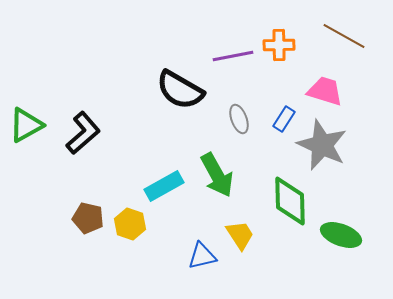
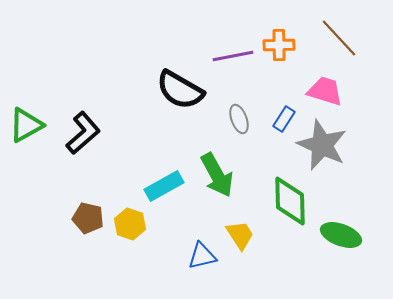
brown line: moved 5 px left, 2 px down; rotated 18 degrees clockwise
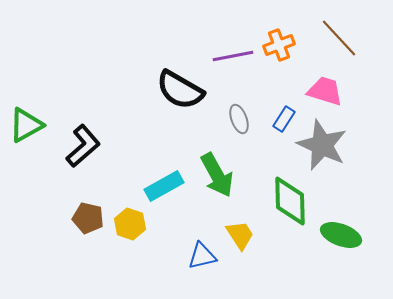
orange cross: rotated 20 degrees counterclockwise
black L-shape: moved 13 px down
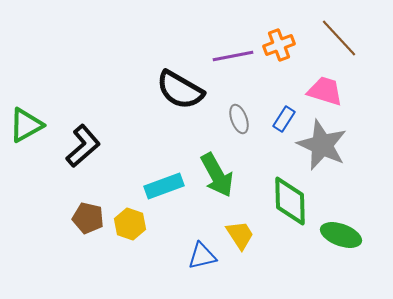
cyan rectangle: rotated 9 degrees clockwise
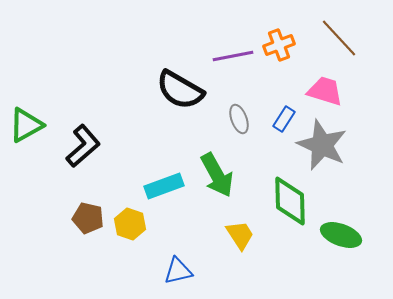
blue triangle: moved 24 px left, 15 px down
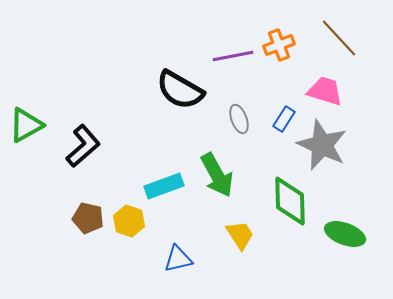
yellow hexagon: moved 1 px left, 3 px up
green ellipse: moved 4 px right, 1 px up
blue triangle: moved 12 px up
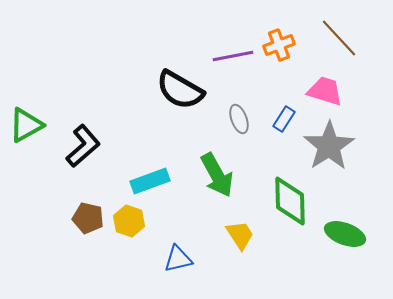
gray star: moved 7 px right, 1 px down; rotated 15 degrees clockwise
cyan rectangle: moved 14 px left, 5 px up
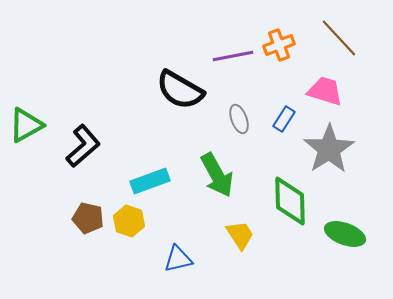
gray star: moved 3 px down
